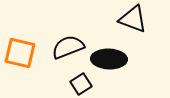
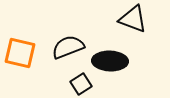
black ellipse: moved 1 px right, 2 px down
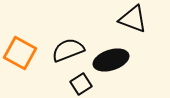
black semicircle: moved 3 px down
orange square: rotated 16 degrees clockwise
black ellipse: moved 1 px right, 1 px up; rotated 20 degrees counterclockwise
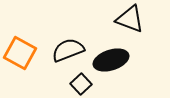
black triangle: moved 3 px left
black square: rotated 10 degrees counterclockwise
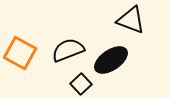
black triangle: moved 1 px right, 1 px down
black ellipse: rotated 16 degrees counterclockwise
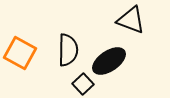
black semicircle: rotated 112 degrees clockwise
black ellipse: moved 2 px left, 1 px down
black square: moved 2 px right
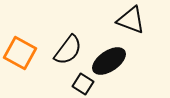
black semicircle: rotated 36 degrees clockwise
black square: rotated 15 degrees counterclockwise
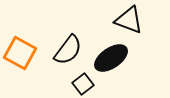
black triangle: moved 2 px left
black ellipse: moved 2 px right, 3 px up
black square: rotated 20 degrees clockwise
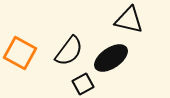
black triangle: rotated 8 degrees counterclockwise
black semicircle: moved 1 px right, 1 px down
black square: rotated 10 degrees clockwise
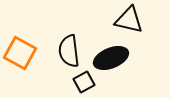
black semicircle: rotated 136 degrees clockwise
black ellipse: rotated 12 degrees clockwise
black square: moved 1 px right, 2 px up
